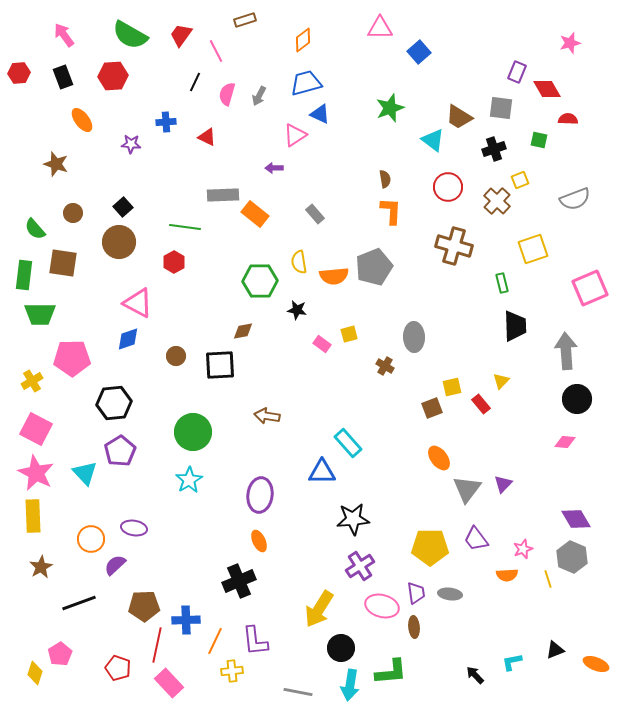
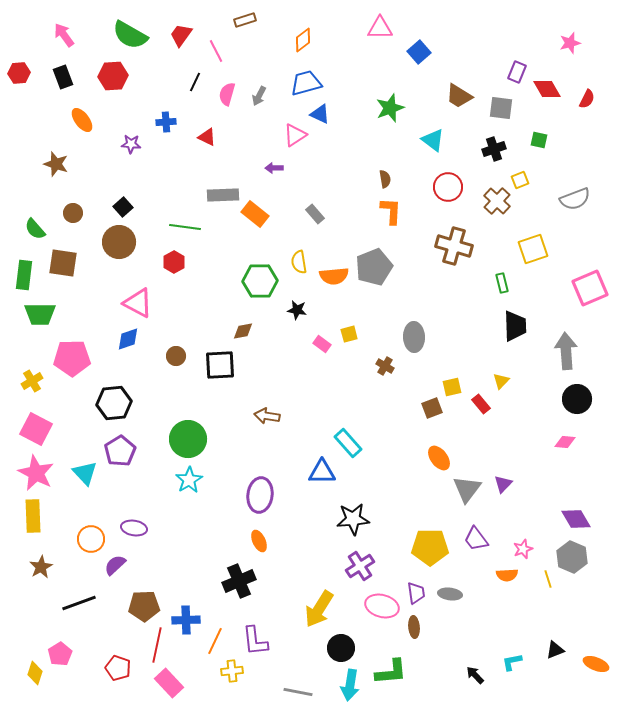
brown trapezoid at (459, 117): moved 21 px up
red semicircle at (568, 119): moved 19 px right, 20 px up; rotated 114 degrees clockwise
green circle at (193, 432): moved 5 px left, 7 px down
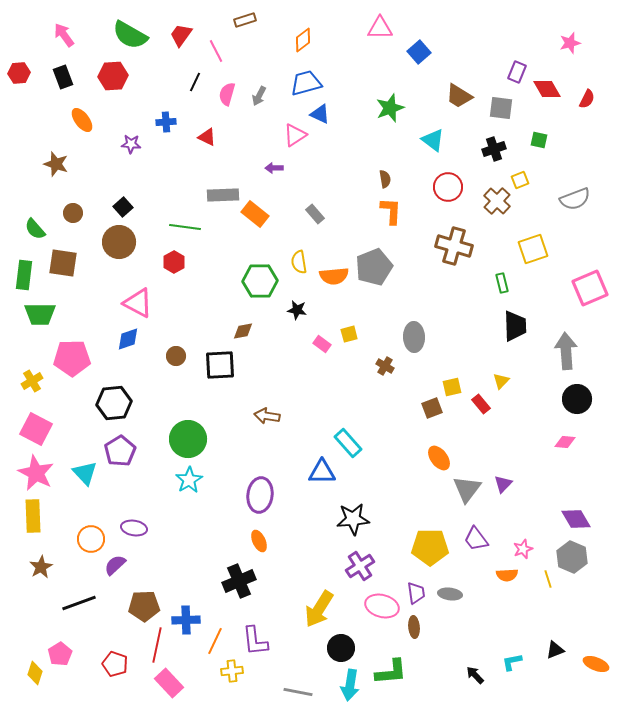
red pentagon at (118, 668): moved 3 px left, 4 px up
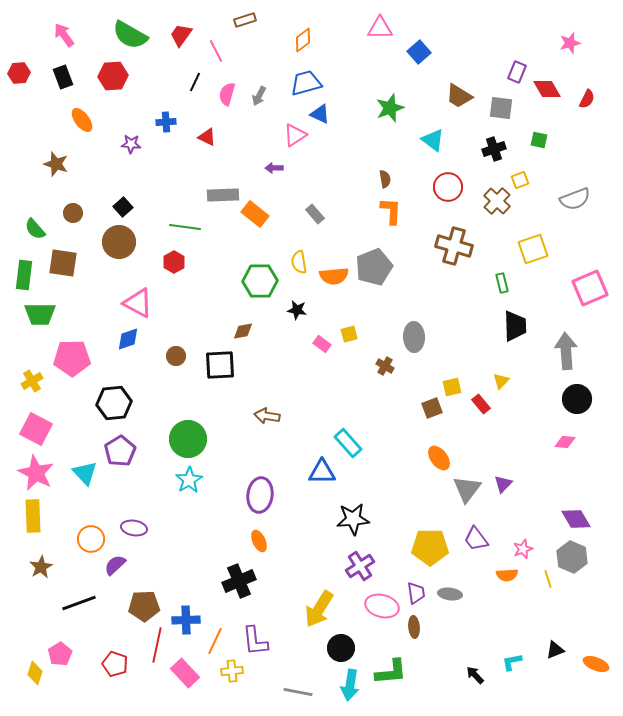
pink rectangle at (169, 683): moved 16 px right, 10 px up
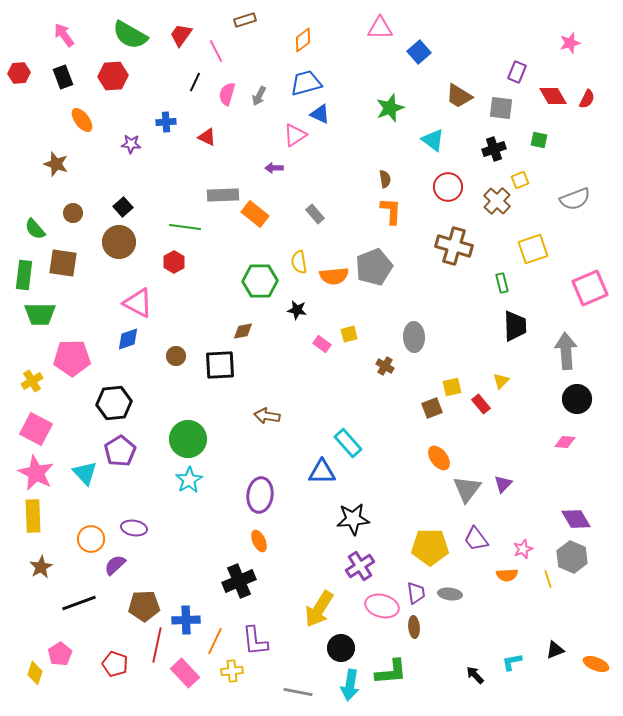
red diamond at (547, 89): moved 6 px right, 7 px down
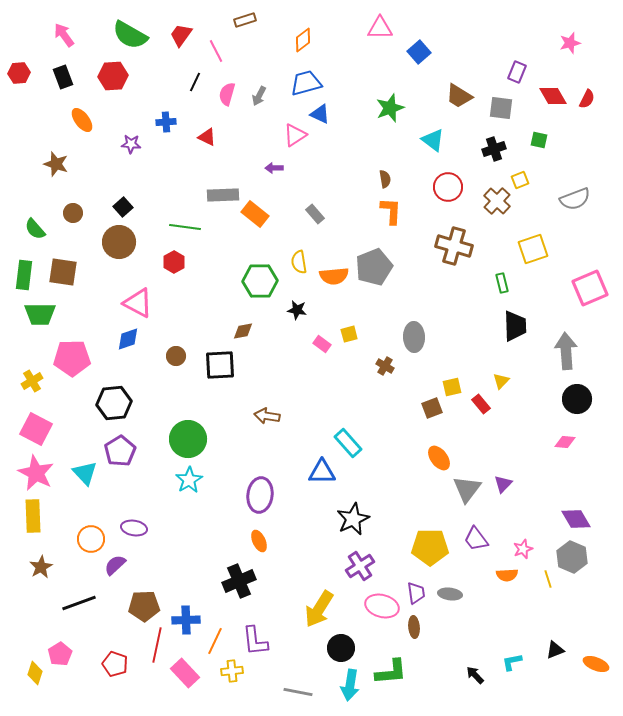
brown square at (63, 263): moved 9 px down
black star at (353, 519): rotated 20 degrees counterclockwise
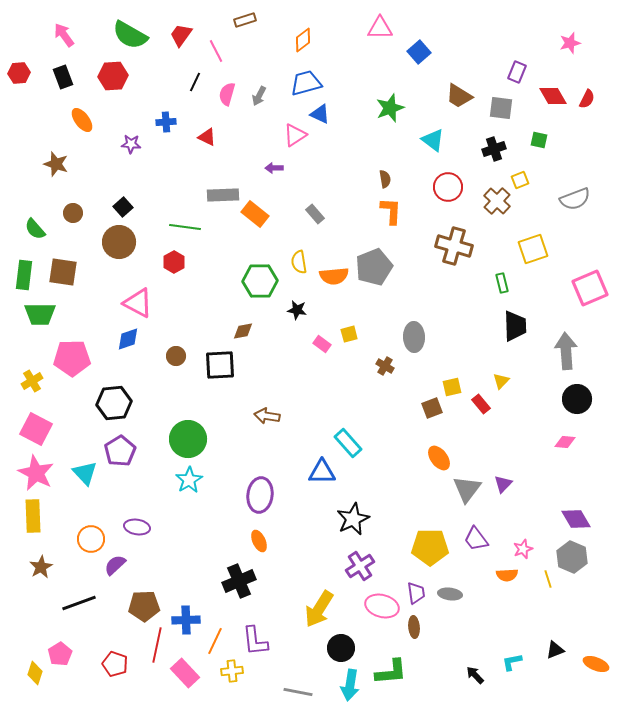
purple ellipse at (134, 528): moved 3 px right, 1 px up
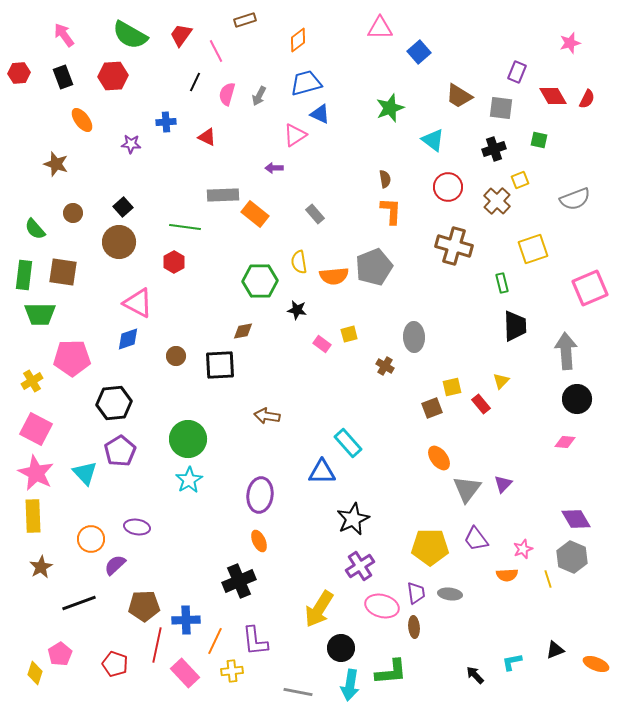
orange diamond at (303, 40): moved 5 px left
